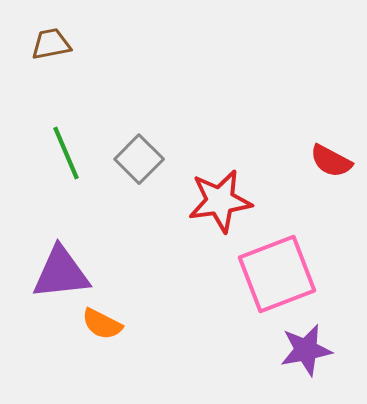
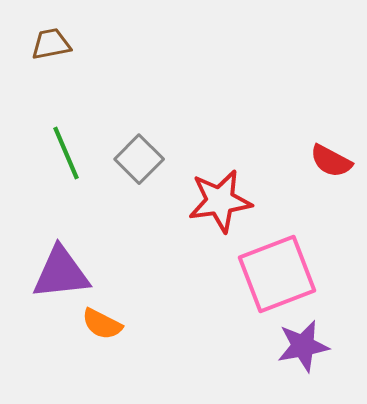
purple star: moved 3 px left, 4 px up
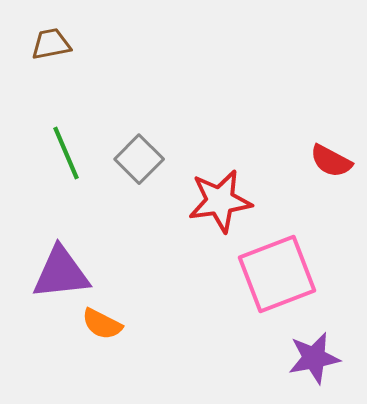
purple star: moved 11 px right, 12 px down
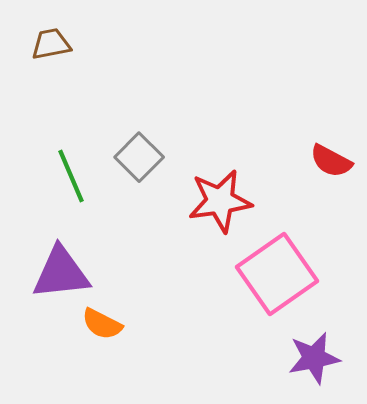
green line: moved 5 px right, 23 px down
gray square: moved 2 px up
pink square: rotated 14 degrees counterclockwise
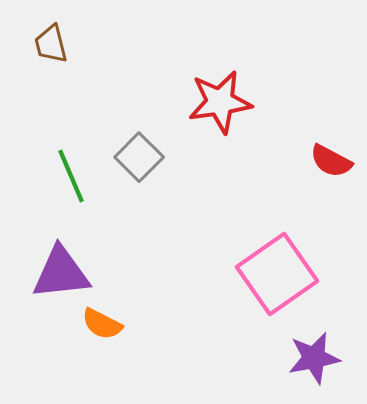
brown trapezoid: rotated 93 degrees counterclockwise
red star: moved 99 px up
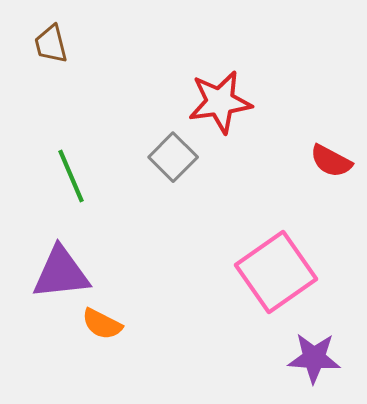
gray square: moved 34 px right
pink square: moved 1 px left, 2 px up
purple star: rotated 14 degrees clockwise
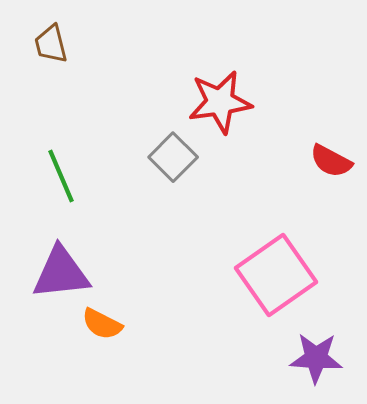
green line: moved 10 px left
pink square: moved 3 px down
purple star: moved 2 px right
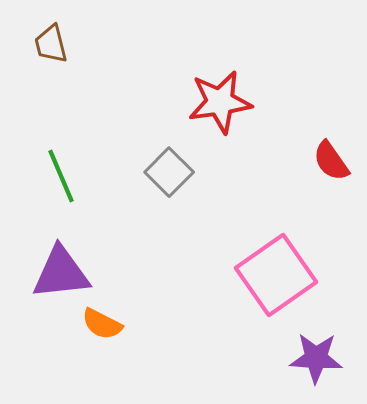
gray square: moved 4 px left, 15 px down
red semicircle: rotated 27 degrees clockwise
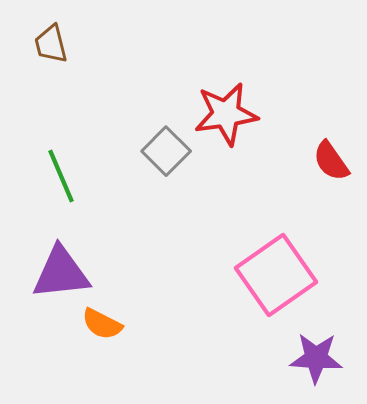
red star: moved 6 px right, 12 px down
gray square: moved 3 px left, 21 px up
